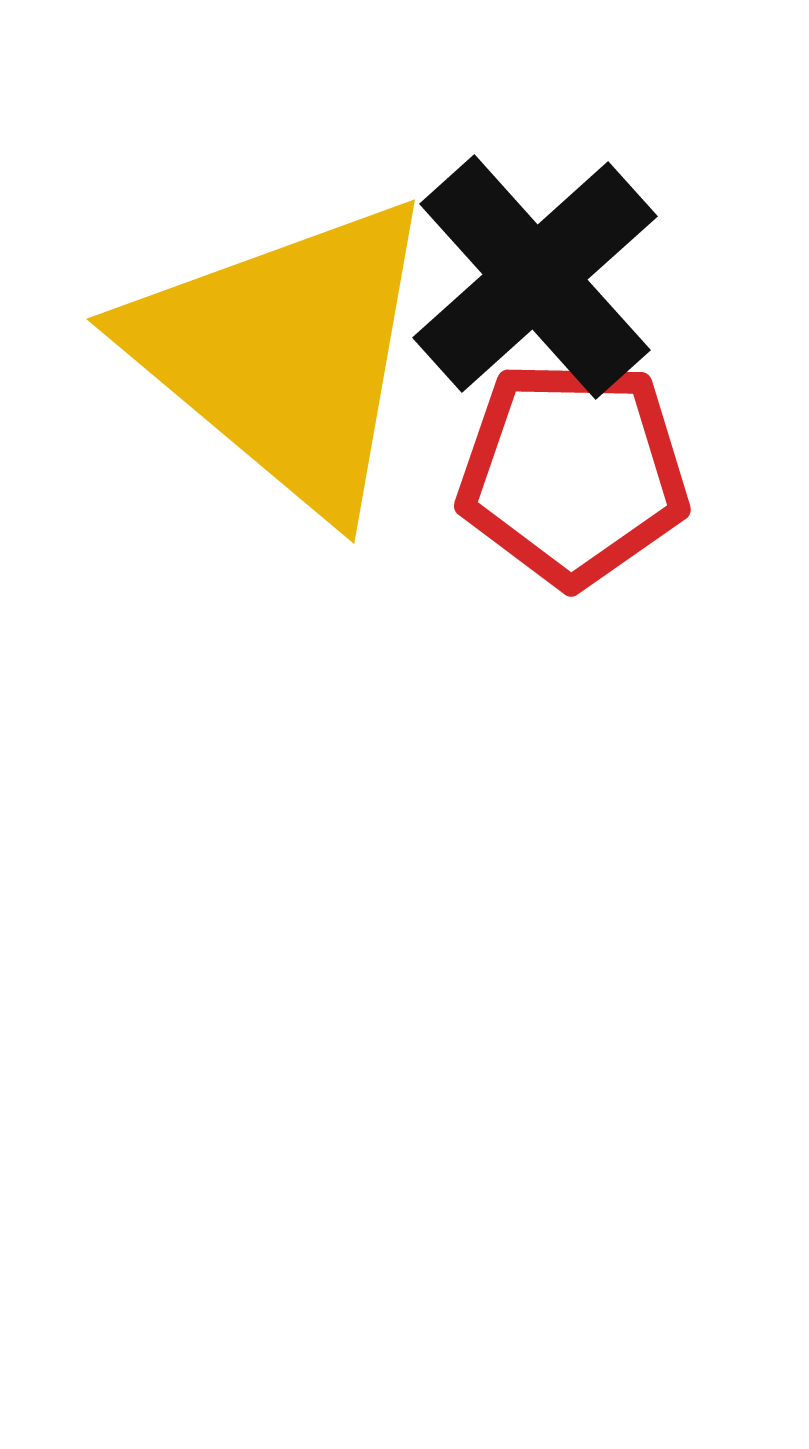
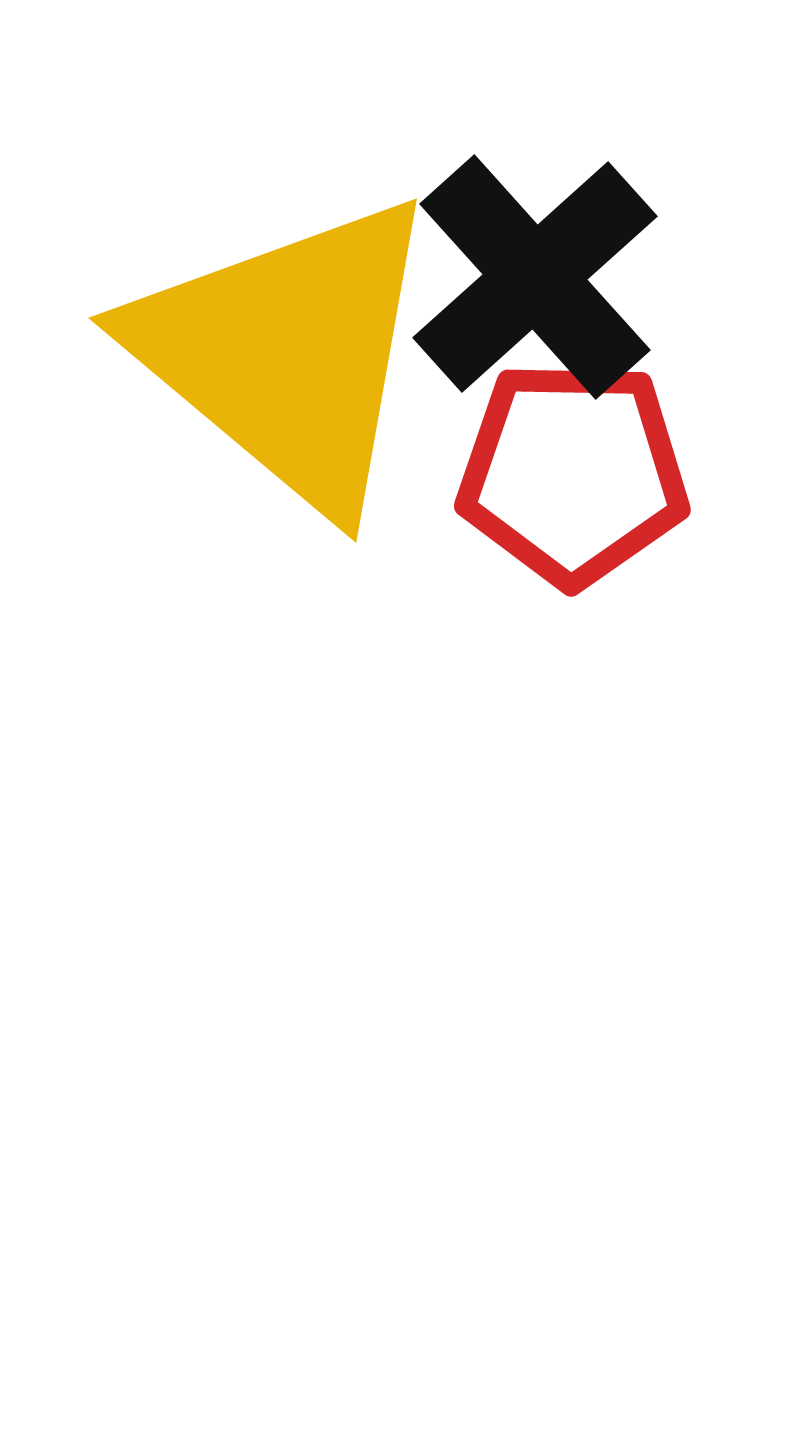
yellow triangle: moved 2 px right, 1 px up
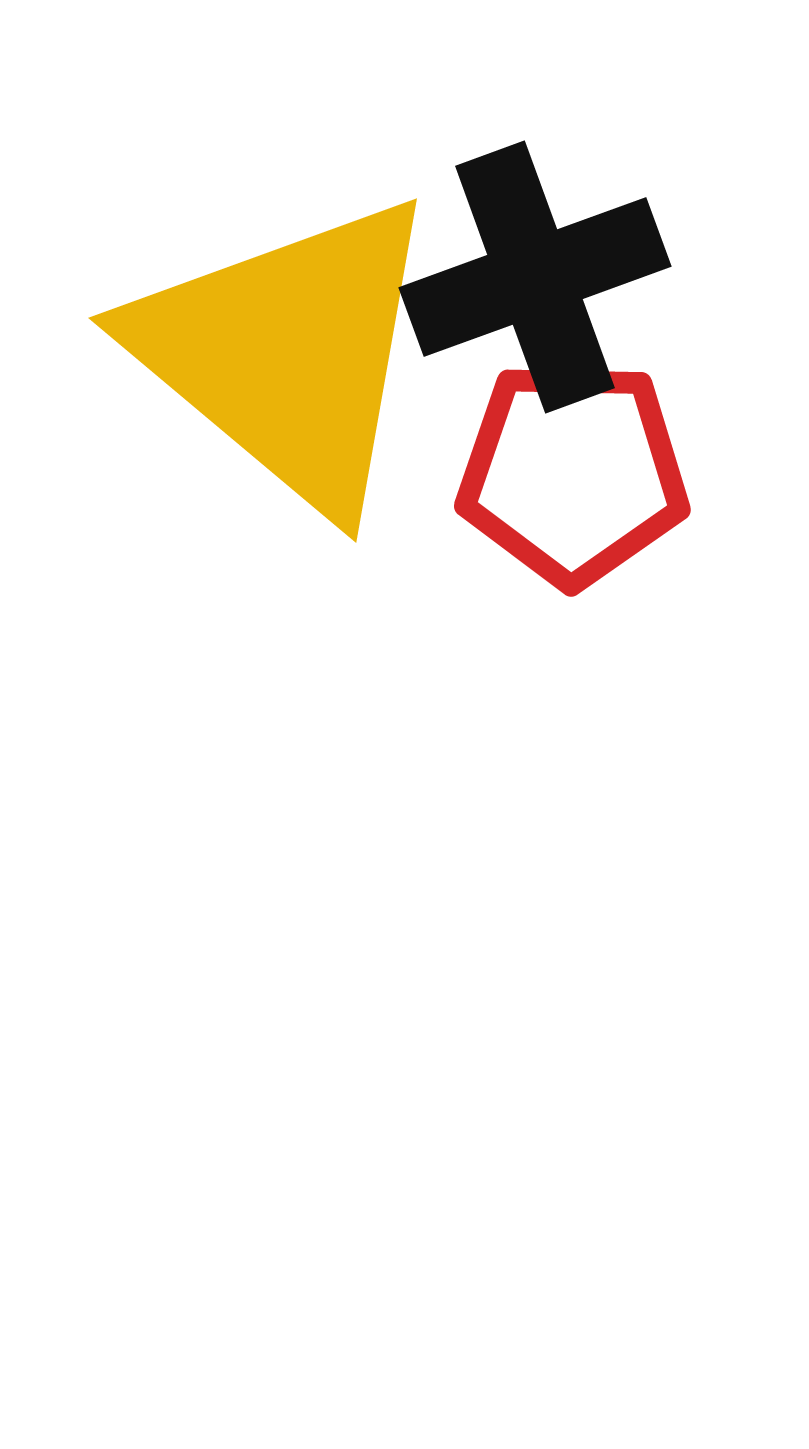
black cross: rotated 22 degrees clockwise
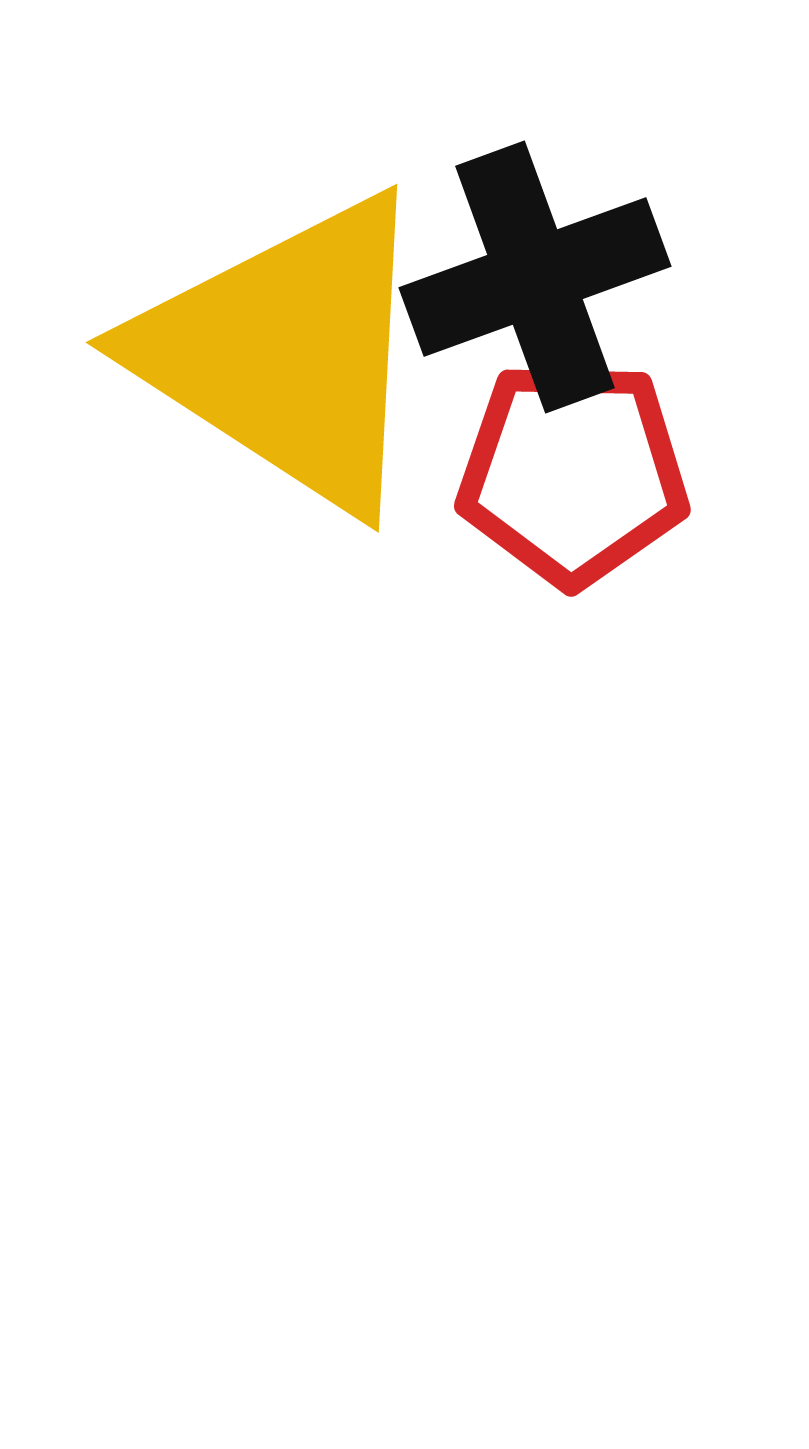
yellow triangle: rotated 7 degrees counterclockwise
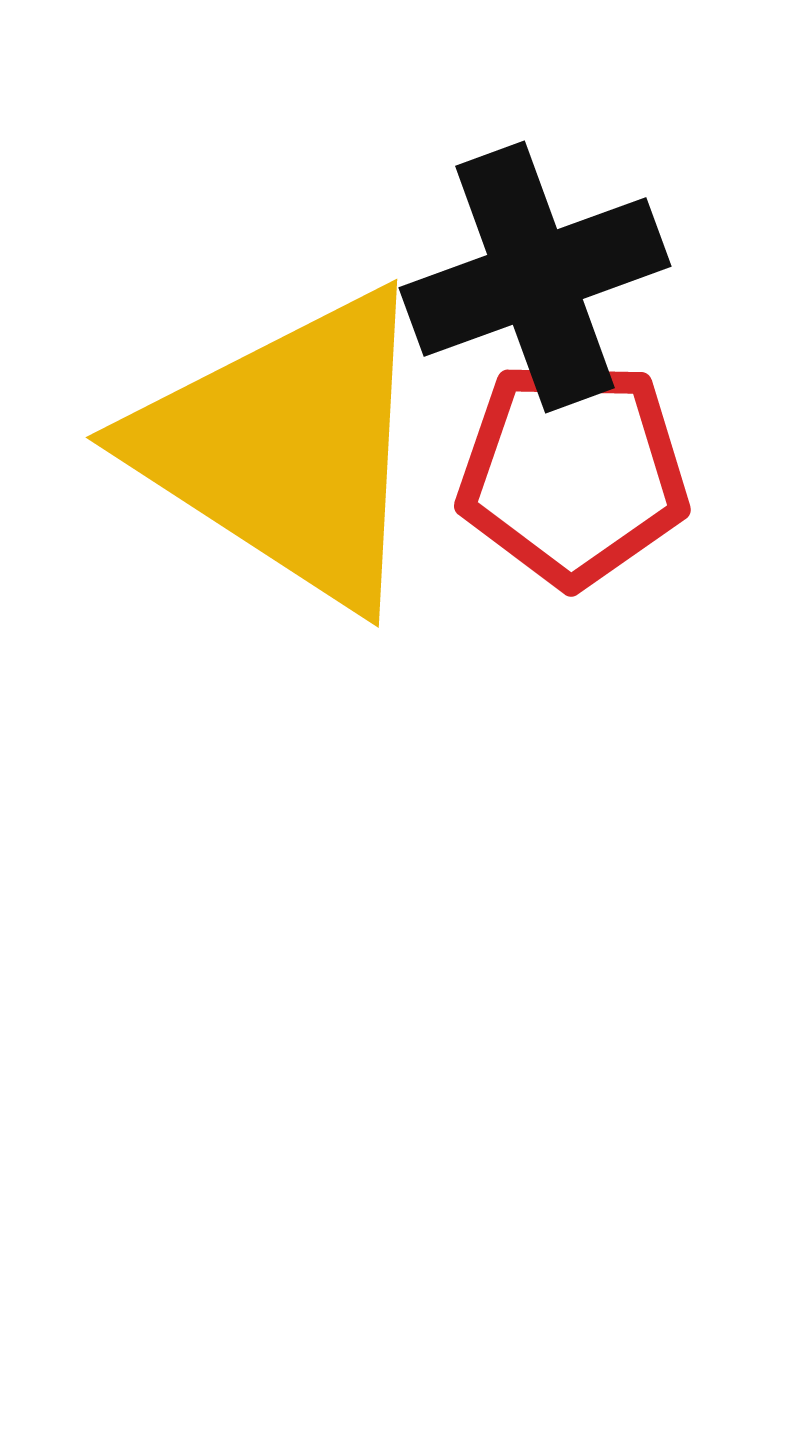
yellow triangle: moved 95 px down
